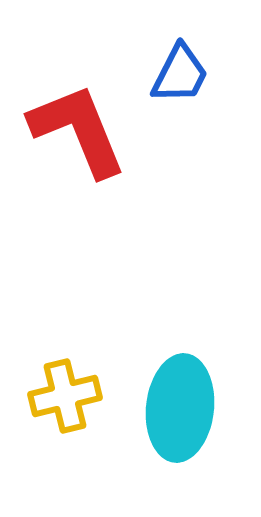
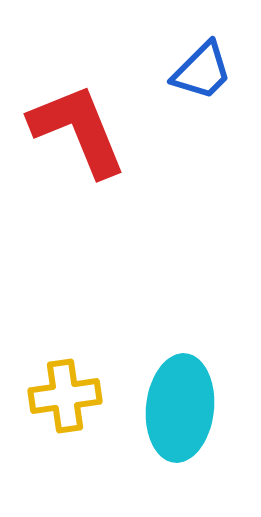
blue trapezoid: moved 22 px right, 3 px up; rotated 18 degrees clockwise
yellow cross: rotated 6 degrees clockwise
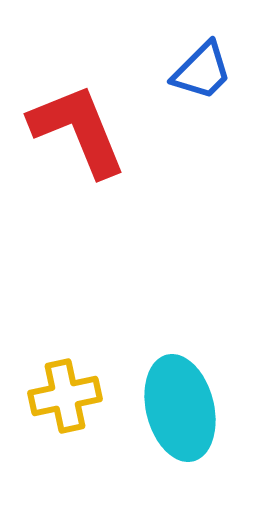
yellow cross: rotated 4 degrees counterclockwise
cyan ellipse: rotated 20 degrees counterclockwise
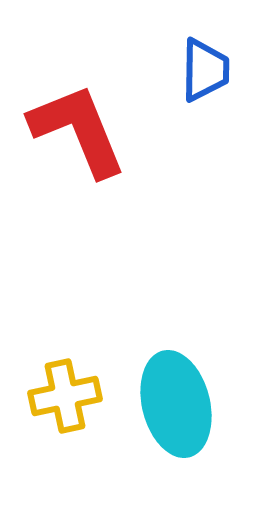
blue trapezoid: moved 3 px right, 1 px up; rotated 44 degrees counterclockwise
cyan ellipse: moved 4 px left, 4 px up
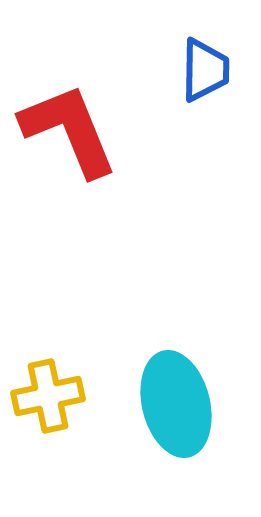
red L-shape: moved 9 px left
yellow cross: moved 17 px left
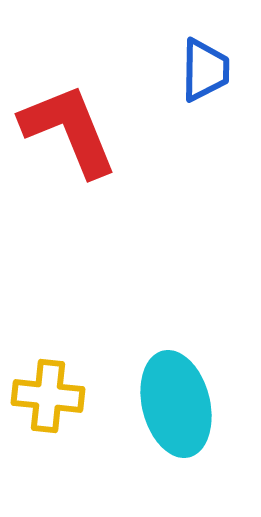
yellow cross: rotated 18 degrees clockwise
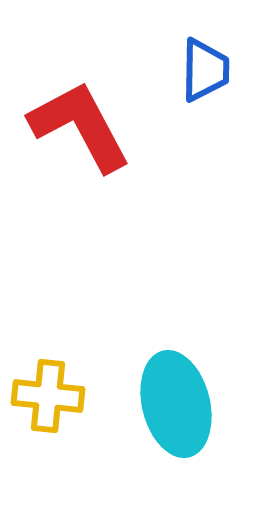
red L-shape: moved 11 px right, 4 px up; rotated 6 degrees counterclockwise
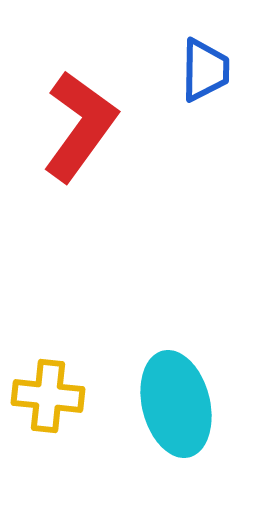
red L-shape: rotated 64 degrees clockwise
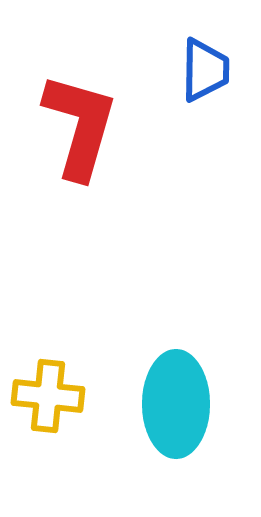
red L-shape: rotated 20 degrees counterclockwise
cyan ellipse: rotated 14 degrees clockwise
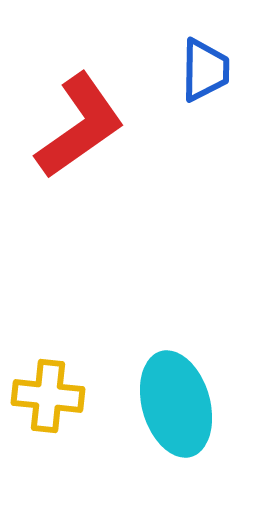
red L-shape: rotated 39 degrees clockwise
cyan ellipse: rotated 16 degrees counterclockwise
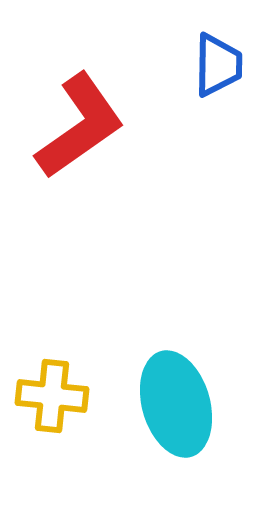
blue trapezoid: moved 13 px right, 5 px up
yellow cross: moved 4 px right
